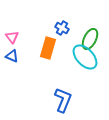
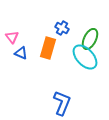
blue triangle: moved 9 px right, 3 px up
blue L-shape: moved 1 px left, 3 px down
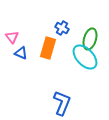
green ellipse: rotated 10 degrees counterclockwise
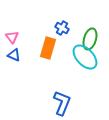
blue triangle: moved 7 px left, 2 px down
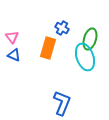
cyan ellipse: rotated 24 degrees clockwise
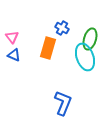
blue L-shape: moved 1 px right
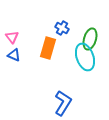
blue L-shape: rotated 10 degrees clockwise
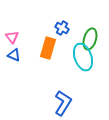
cyan ellipse: moved 2 px left
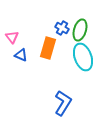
green ellipse: moved 10 px left, 9 px up
blue triangle: moved 7 px right
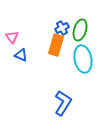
blue cross: rotated 32 degrees clockwise
orange rectangle: moved 8 px right, 3 px up
cyan ellipse: moved 2 px down; rotated 8 degrees clockwise
